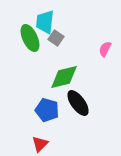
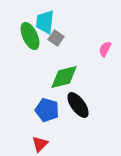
green ellipse: moved 2 px up
black ellipse: moved 2 px down
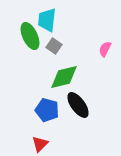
cyan trapezoid: moved 2 px right, 2 px up
gray square: moved 2 px left, 8 px down
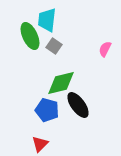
green diamond: moved 3 px left, 6 px down
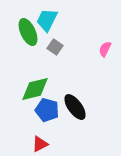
cyan trapezoid: rotated 20 degrees clockwise
green ellipse: moved 2 px left, 4 px up
gray square: moved 1 px right, 1 px down
green diamond: moved 26 px left, 6 px down
black ellipse: moved 3 px left, 2 px down
red triangle: rotated 18 degrees clockwise
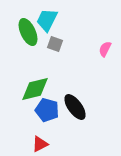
gray square: moved 3 px up; rotated 14 degrees counterclockwise
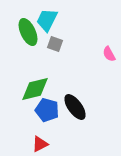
pink semicircle: moved 4 px right, 5 px down; rotated 56 degrees counterclockwise
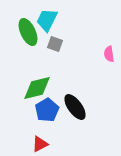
pink semicircle: rotated 21 degrees clockwise
green diamond: moved 2 px right, 1 px up
blue pentagon: rotated 25 degrees clockwise
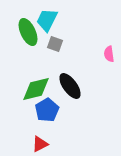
green diamond: moved 1 px left, 1 px down
black ellipse: moved 5 px left, 21 px up
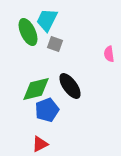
blue pentagon: rotated 10 degrees clockwise
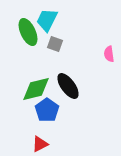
black ellipse: moved 2 px left
blue pentagon: rotated 15 degrees counterclockwise
